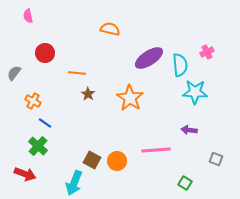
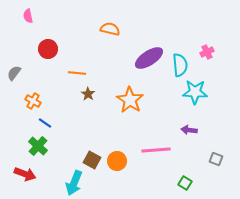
red circle: moved 3 px right, 4 px up
orange star: moved 2 px down
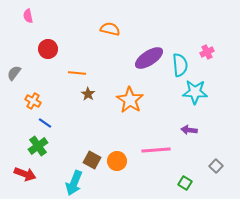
green cross: rotated 12 degrees clockwise
gray square: moved 7 px down; rotated 24 degrees clockwise
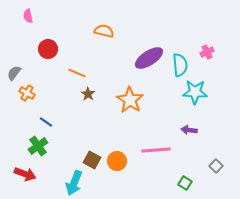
orange semicircle: moved 6 px left, 2 px down
orange line: rotated 18 degrees clockwise
orange cross: moved 6 px left, 8 px up
blue line: moved 1 px right, 1 px up
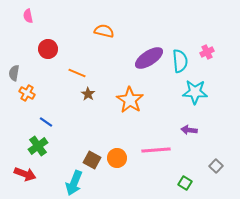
cyan semicircle: moved 4 px up
gray semicircle: rotated 28 degrees counterclockwise
orange circle: moved 3 px up
